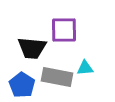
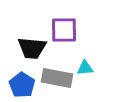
gray rectangle: moved 1 px down
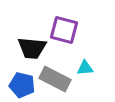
purple square: rotated 16 degrees clockwise
gray rectangle: moved 2 px left, 1 px down; rotated 16 degrees clockwise
blue pentagon: rotated 20 degrees counterclockwise
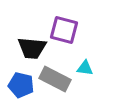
cyan triangle: rotated 12 degrees clockwise
blue pentagon: moved 1 px left
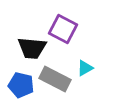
purple square: moved 1 px left, 1 px up; rotated 12 degrees clockwise
cyan triangle: rotated 36 degrees counterclockwise
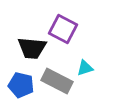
cyan triangle: rotated 12 degrees clockwise
gray rectangle: moved 2 px right, 2 px down
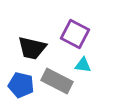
purple square: moved 12 px right, 5 px down
black trapezoid: rotated 8 degrees clockwise
cyan triangle: moved 2 px left, 3 px up; rotated 24 degrees clockwise
